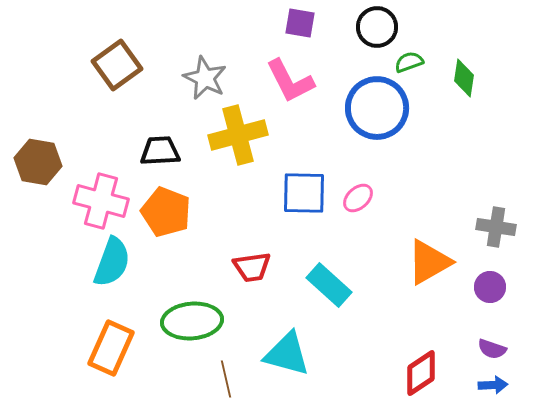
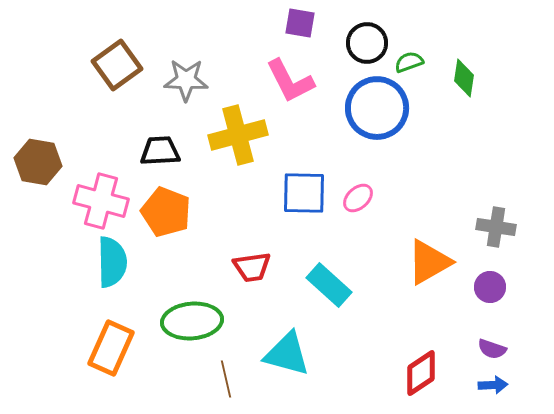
black circle: moved 10 px left, 16 px down
gray star: moved 19 px left, 2 px down; rotated 24 degrees counterclockwise
cyan semicircle: rotated 21 degrees counterclockwise
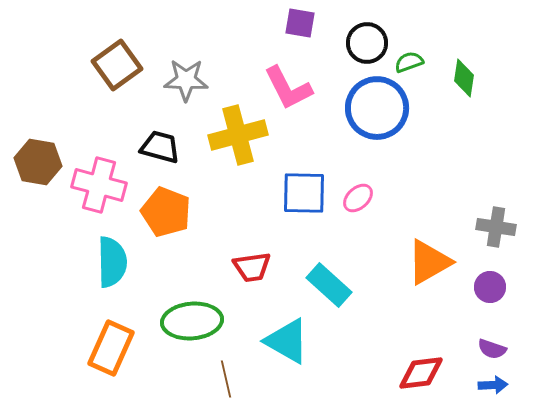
pink L-shape: moved 2 px left, 7 px down
black trapezoid: moved 4 px up; rotated 18 degrees clockwise
pink cross: moved 2 px left, 16 px up
cyan triangle: moved 13 px up; rotated 15 degrees clockwise
red diamond: rotated 27 degrees clockwise
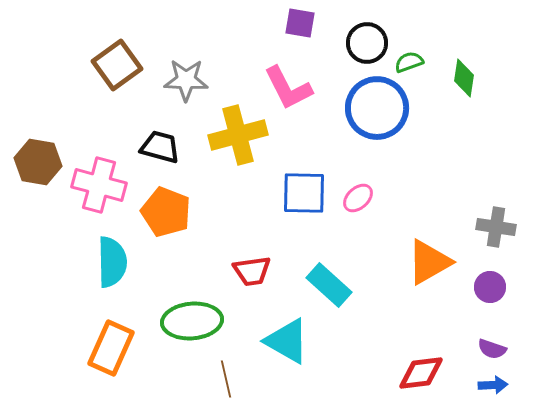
red trapezoid: moved 4 px down
